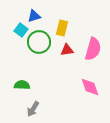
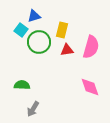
yellow rectangle: moved 2 px down
pink semicircle: moved 2 px left, 2 px up
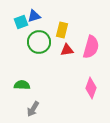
cyan square: moved 8 px up; rotated 32 degrees clockwise
pink diamond: moved 1 px right, 1 px down; rotated 40 degrees clockwise
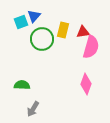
blue triangle: rotated 32 degrees counterclockwise
yellow rectangle: moved 1 px right
green circle: moved 3 px right, 3 px up
red triangle: moved 16 px right, 18 px up
pink diamond: moved 5 px left, 4 px up
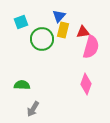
blue triangle: moved 25 px right
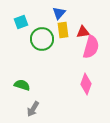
blue triangle: moved 3 px up
yellow rectangle: rotated 21 degrees counterclockwise
green semicircle: rotated 14 degrees clockwise
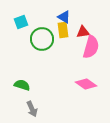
blue triangle: moved 5 px right, 4 px down; rotated 40 degrees counterclockwise
pink diamond: rotated 75 degrees counterclockwise
gray arrow: moved 1 px left; rotated 56 degrees counterclockwise
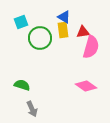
green circle: moved 2 px left, 1 px up
pink diamond: moved 2 px down
